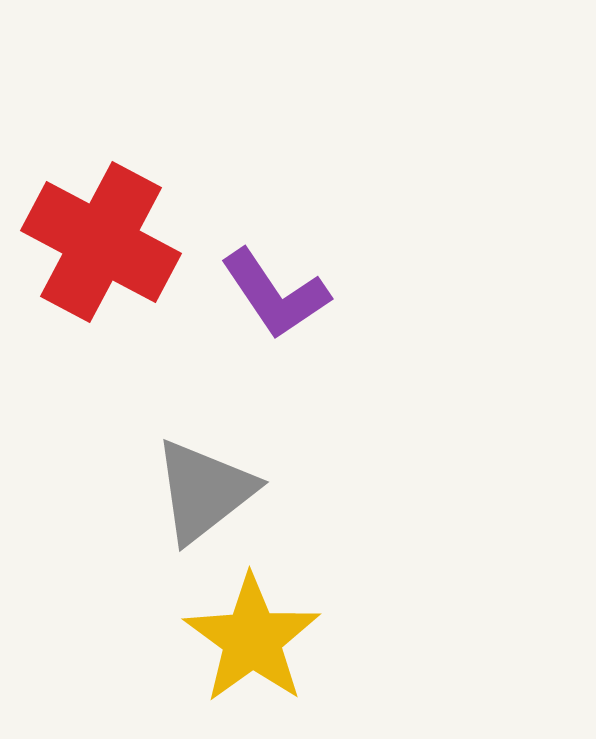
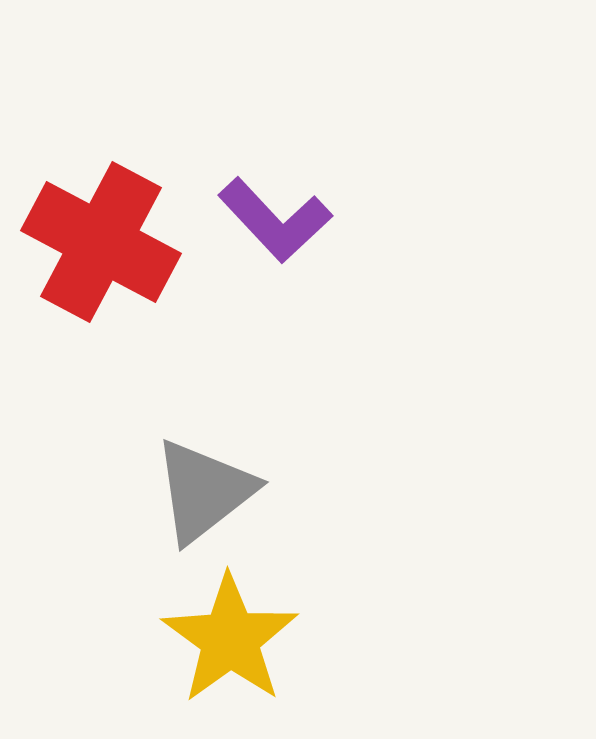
purple L-shape: moved 74 px up; rotated 9 degrees counterclockwise
yellow star: moved 22 px left
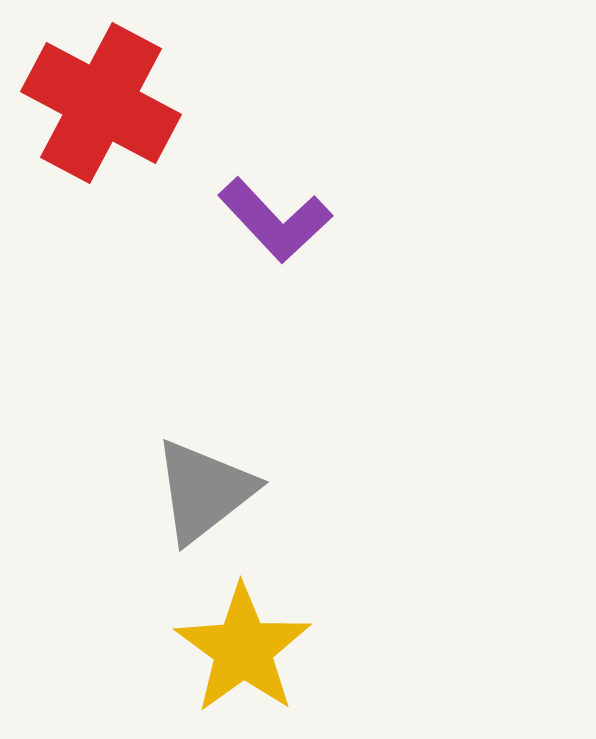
red cross: moved 139 px up
yellow star: moved 13 px right, 10 px down
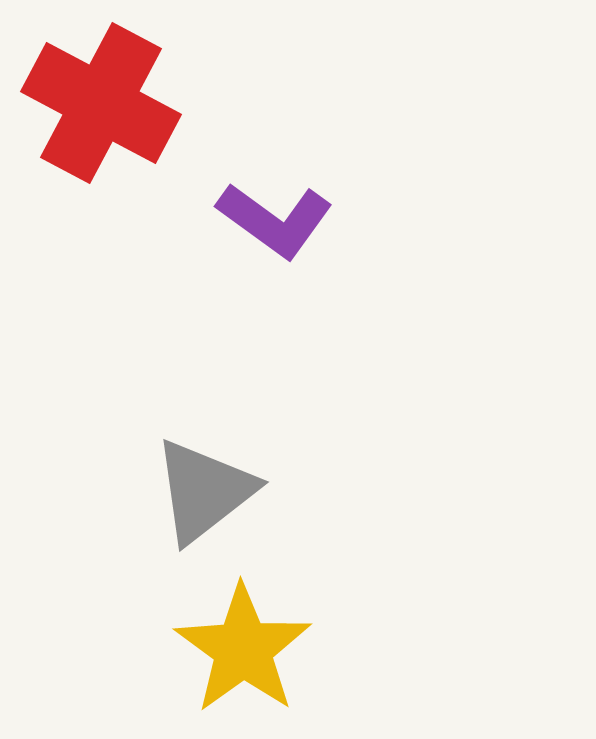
purple L-shape: rotated 11 degrees counterclockwise
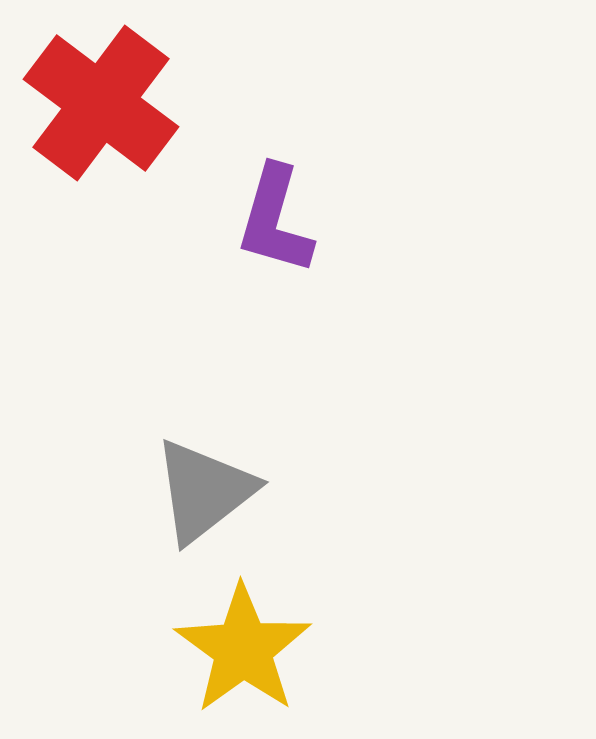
red cross: rotated 9 degrees clockwise
purple L-shape: rotated 70 degrees clockwise
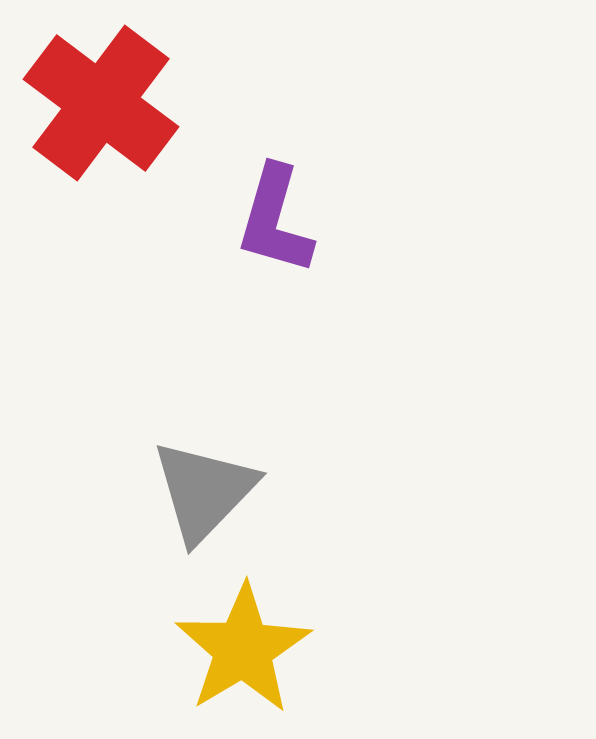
gray triangle: rotated 8 degrees counterclockwise
yellow star: rotated 5 degrees clockwise
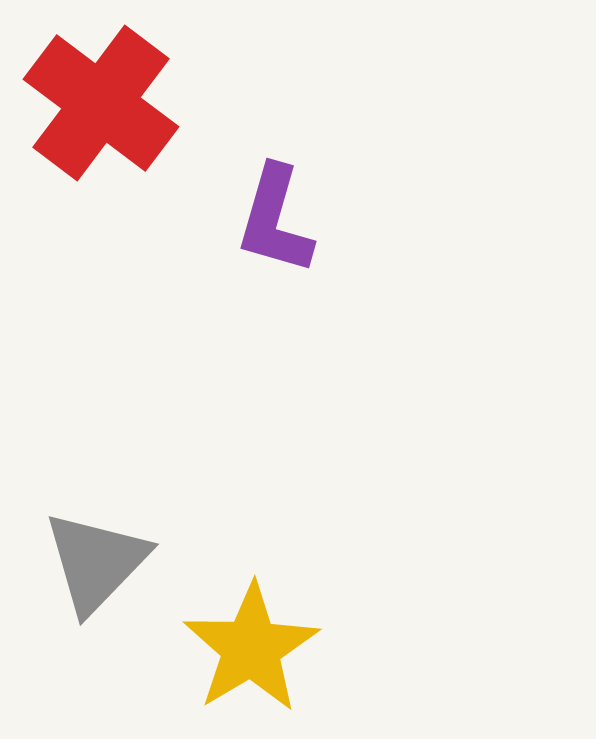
gray triangle: moved 108 px left, 71 px down
yellow star: moved 8 px right, 1 px up
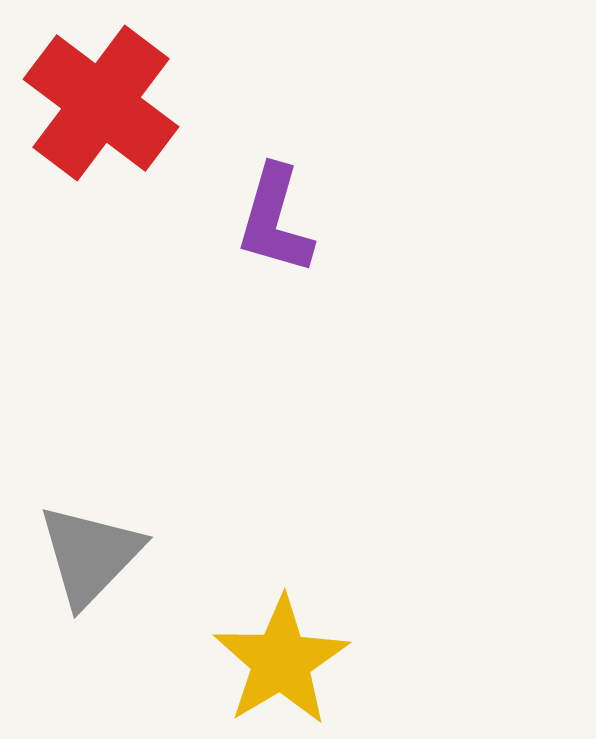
gray triangle: moved 6 px left, 7 px up
yellow star: moved 30 px right, 13 px down
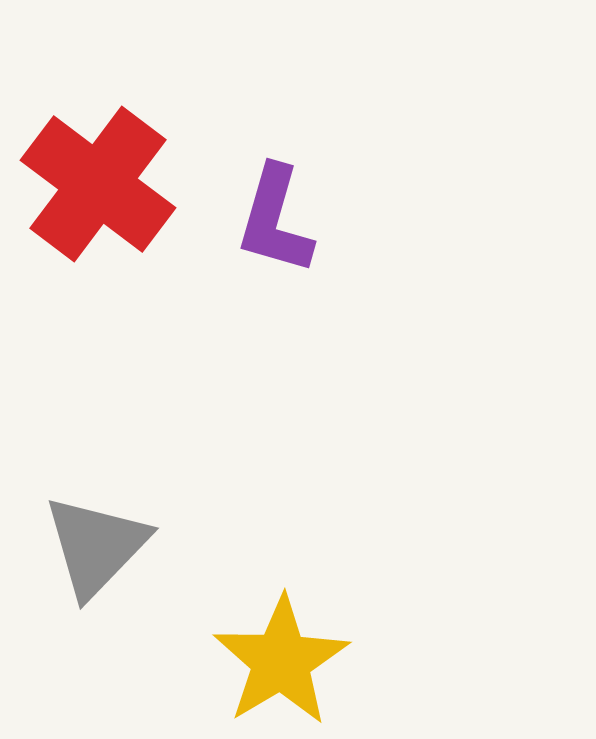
red cross: moved 3 px left, 81 px down
gray triangle: moved 6 px right, 9 px up
